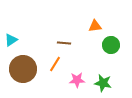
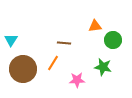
cyan triangle: rotated 24 degrees counterclockwise
green circle: moved 2 px right, 5 px up
orange line: moved 2 px left, 1 px up
green star: moved 16 px up
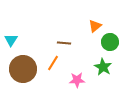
orange triangle: rotated 32 degrees counterclockwise
green circle: moved 3 px left, 2 px down
green star: rotated 18 degrees clockwise
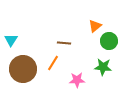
green circle: moved 1 px left, 1 px up
green star: rotated 24 degrees counterclockwise
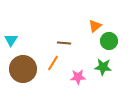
pink star: moved 1 px right, 3 px up
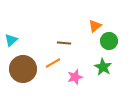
cyan triangle: rotated 16 degrees clockwise
orange line: rotated 28 degrees clockwise
green star: rotated 24 degrees clockwise
pink star: moved 3 px left; rotated 14 degrees counterclockwise
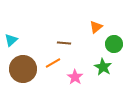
orange triangle: moved 1 px right, 1 px down
green circle: moved 5 px right, 3 px down
pink star: rotated 21 degrees counterclockwise
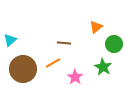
cyan triangle: moved 1 px left
